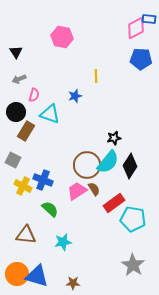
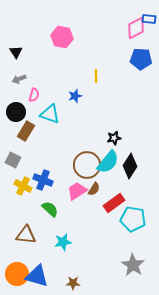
brown semicircle: rotated 64 degrees clockwise
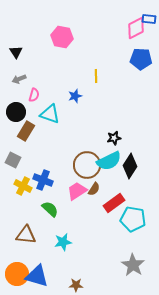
cyan semicircle: moved 1 px right, 1 px up; rotated 25 degrees clockwise
brown star: moved 3 px right, 2 px down
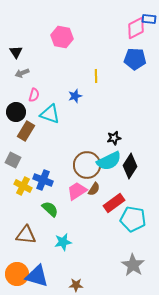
blue pentagon: moved 6 px left
gray arrow: moved 3 px right, 6 px up
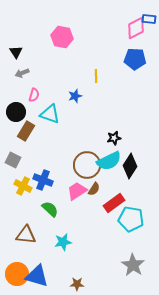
cyan pentagon: moved 2 px left
brown star: moved 1 px right, 1 px up
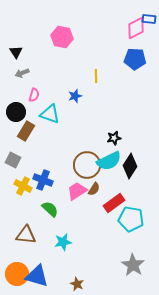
brown star: rotated 24 degrees clockwise
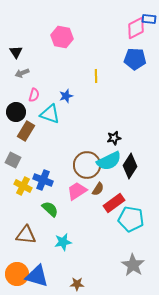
blue star: moved 9 px left
brown semicircle: moved 4 px right
brown star: rotated 24 degrees counterclockwise
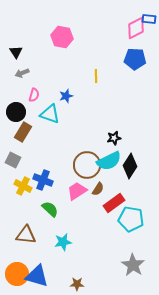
brown rectangle: moved 3 px left, 1 px down
